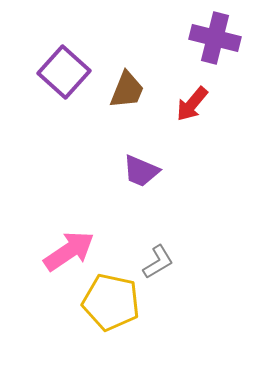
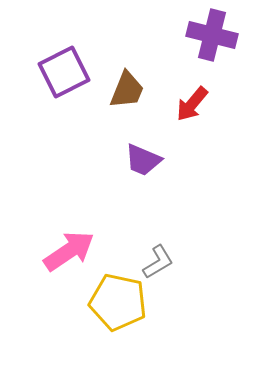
purple cross: moved 3 px left, 3 px up
purple square: rotated 21 degrees clockwise
purple trapezoid: moved 2 px right, 11 px up
yellow pentagon: moved 7 px right
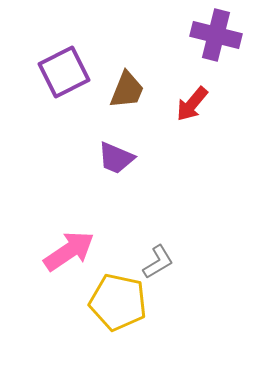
purple cross: moved 4 px right
purple trapezoid: moved 27 px left, 2 px up
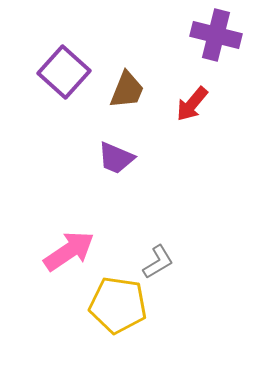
purple square: rotated 21 degrees counterclockwise
yellow pentagon: moved 3 px down; rotated 4 degrees counterclockwise
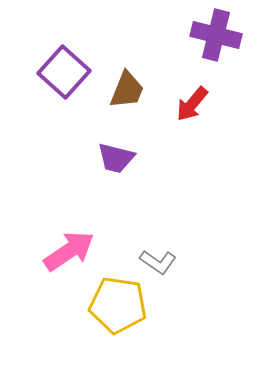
purple trapezoid: rotated 9 degrees counterclockwise
gray L-shape: rotated 66 degrees clockwise
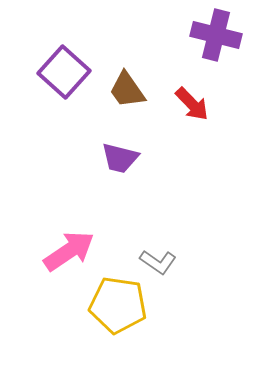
brown trapezoid: rotated 123 degrees clockwise
red arrow: rotated 84 degrees counterclockwise
purple trapezoid: moved 4 px right
